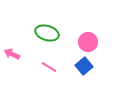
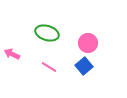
pink circle: moved 1 px down
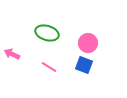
blue square: moved 1 px up; rotated 30 degrees counterclockwise
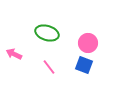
pink arrow: moved 2 px right
pink line: rotated 21 degrees clockwise
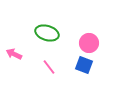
pink circle: moved 1 px right
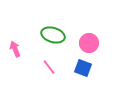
green ellipse: moved 6 px right, 2 px down
pink arrow: moved 1 px right, 5 px up; rotated 42 degrees clockwise
blue square: moved 1 px left, 3 px down
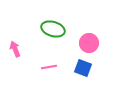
green ellipse: moved 6 px up
pink line: rotated 63 degrees counterclockwise
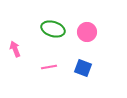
pink circle: moved 2 px left, 11 px up
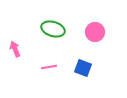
pink circle: moved 8 px right
